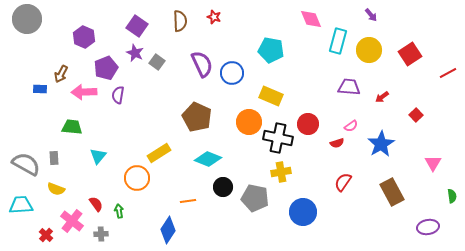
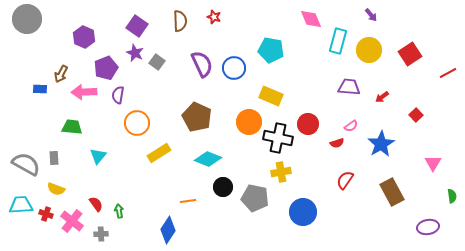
blue circle at (232, 73): moved 2 px right, 5 px up
orange circle at (137, 178): moved 55 px up
red semicircle at (343, 182): moved 2 px right, 2 px up
red cross at (46, 235): moved 21 px up; rotated 24 degrees counterclockwise
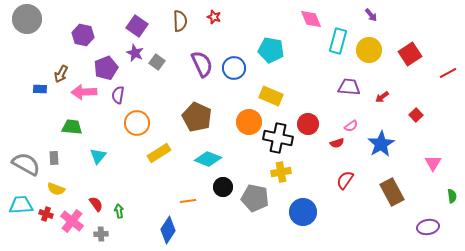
purple hexagon at (84, 37): moved 1 px left, 2 px up; rotated 10 degrees counterclockwise
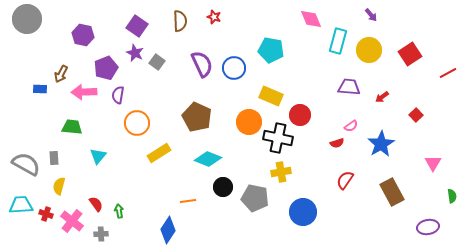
red circle at (308, 124): moved 8 px left, 9 px up
yellow semicircle at (56, 189): moved 3 px right, 3 px up; rotated 84 degrees clockwise
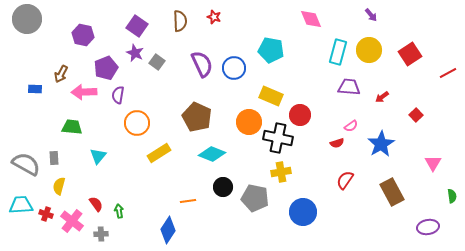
cyan rectangle at (338, 41): moved 11 px down
blue rectangle at (40, 89): moved 5 px left
cyan diamond at (208, 159): moved 4 px right, 5 px up
